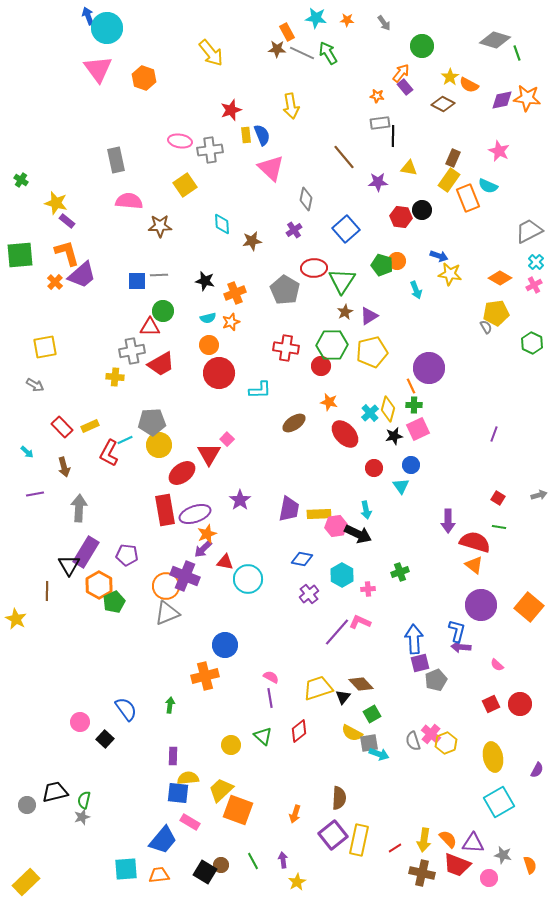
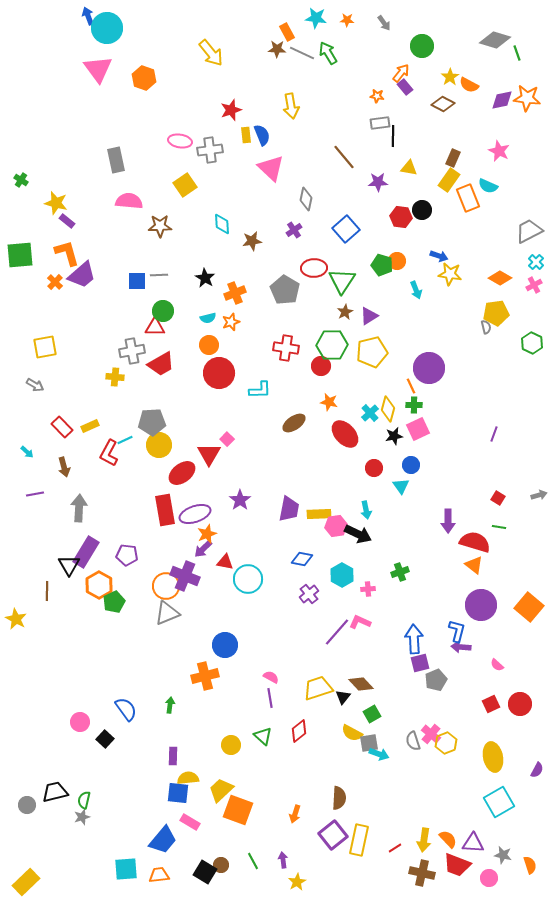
black star at (205, 281): moved 3 px up; rotated 18 degrees clockwise
red triangle at (150, 327): moved 5 px right
gray semicircle at (486, 327): rotated 16 degrees clockwise
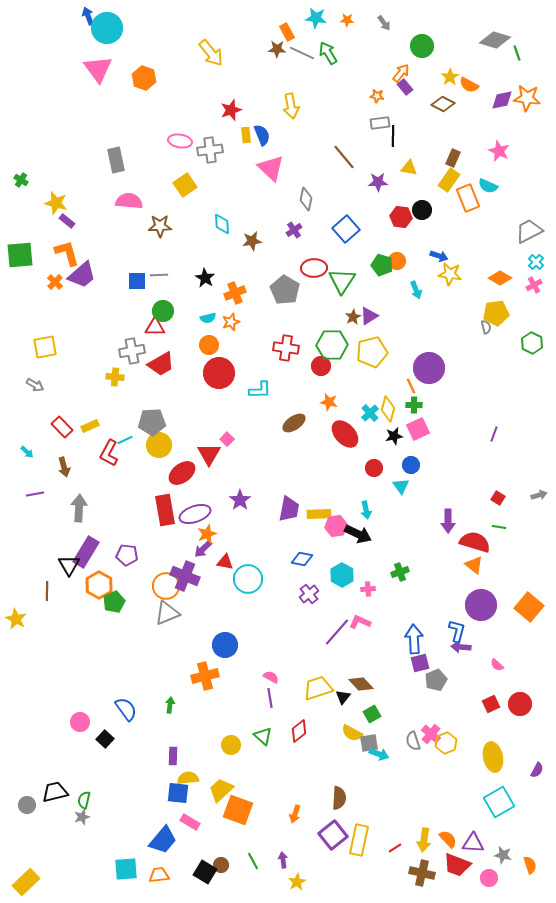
brown star at (345, 312): moved 8 px right, 5 px down
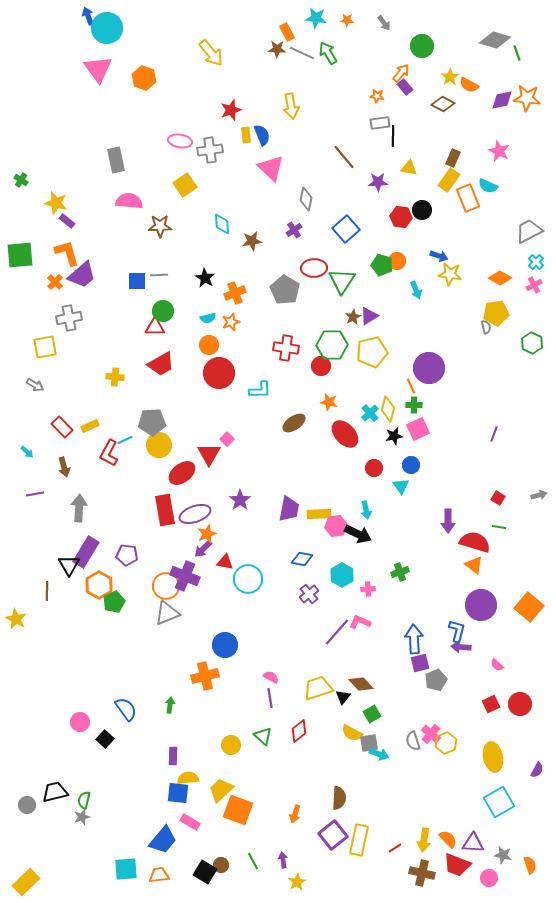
gray cross at (132, 351): moved 63 px left, 33 px up
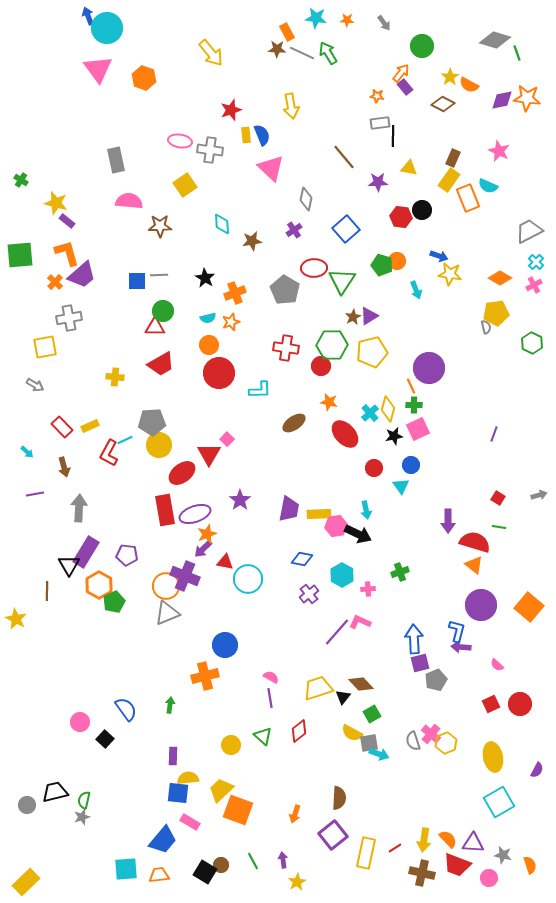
gray cross at (210, 150): rotated 15 degrees clockwise
yellow rectangle at (359, 840): moved 7 px right, 13 px down
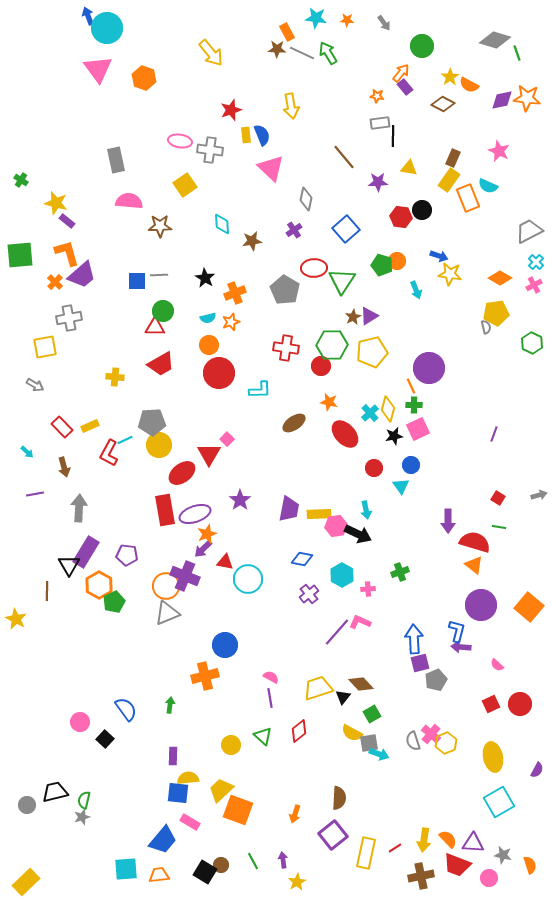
brown cross at (422, 873): moved 1 px left, 3 px down; rotated 25 degrees counterclockwise
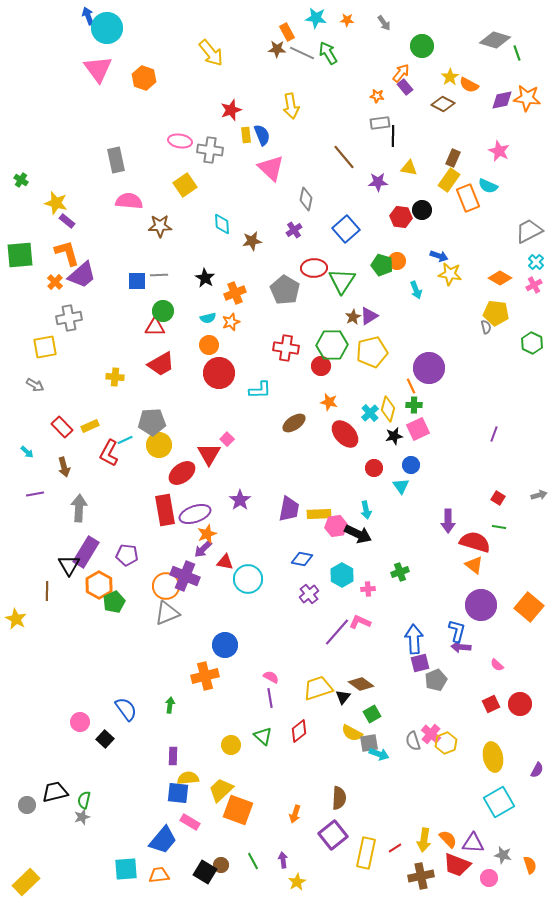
yellow pentagon at (496, 313): rotated 15 degrees clockwise
brown diamond at (361, 684): rotated 10 degrees counterclockwise
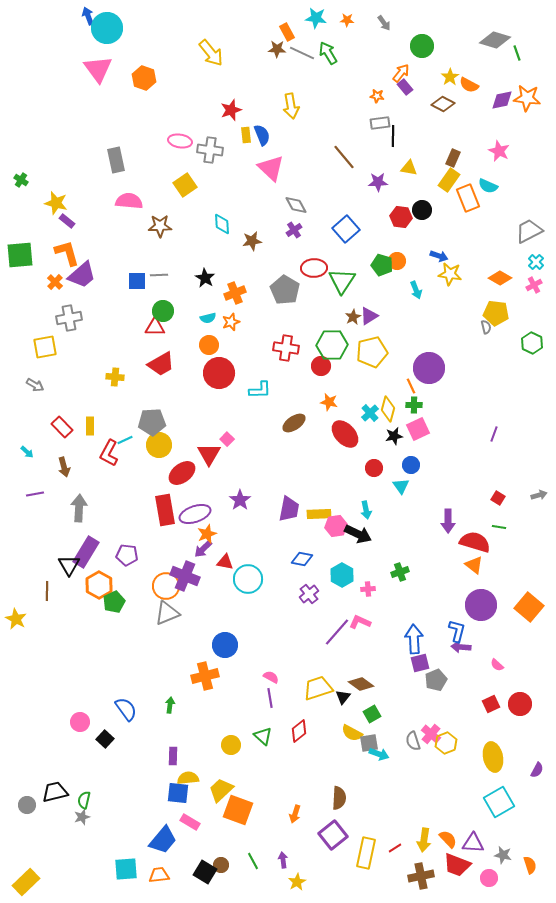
gray diamond at (306, 199): moved 10 px left, 6 px down; rotated 40 degrees counterclockwise
yellow rectangle at (90, 426): rotated 66 degrees counterclockwise
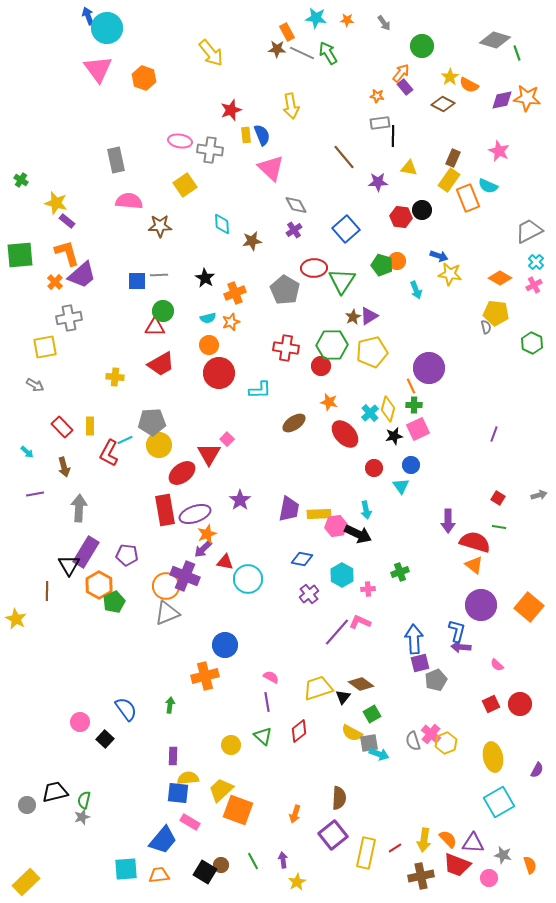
purple line at (270, 698): moved 3 px left, 4 px down
